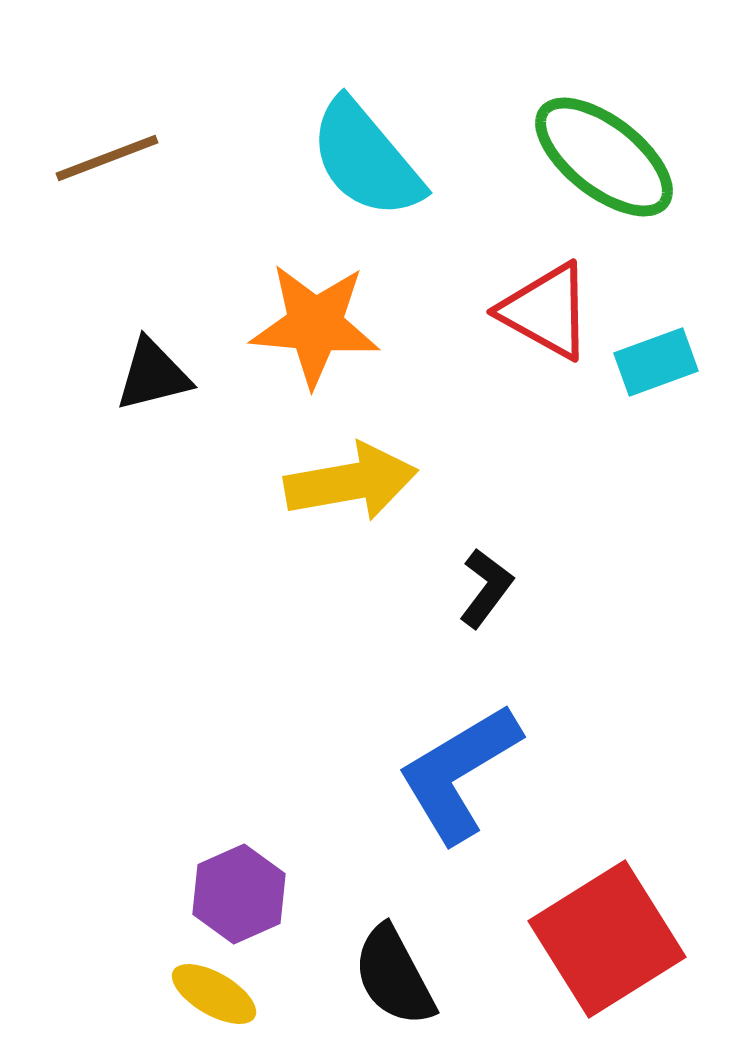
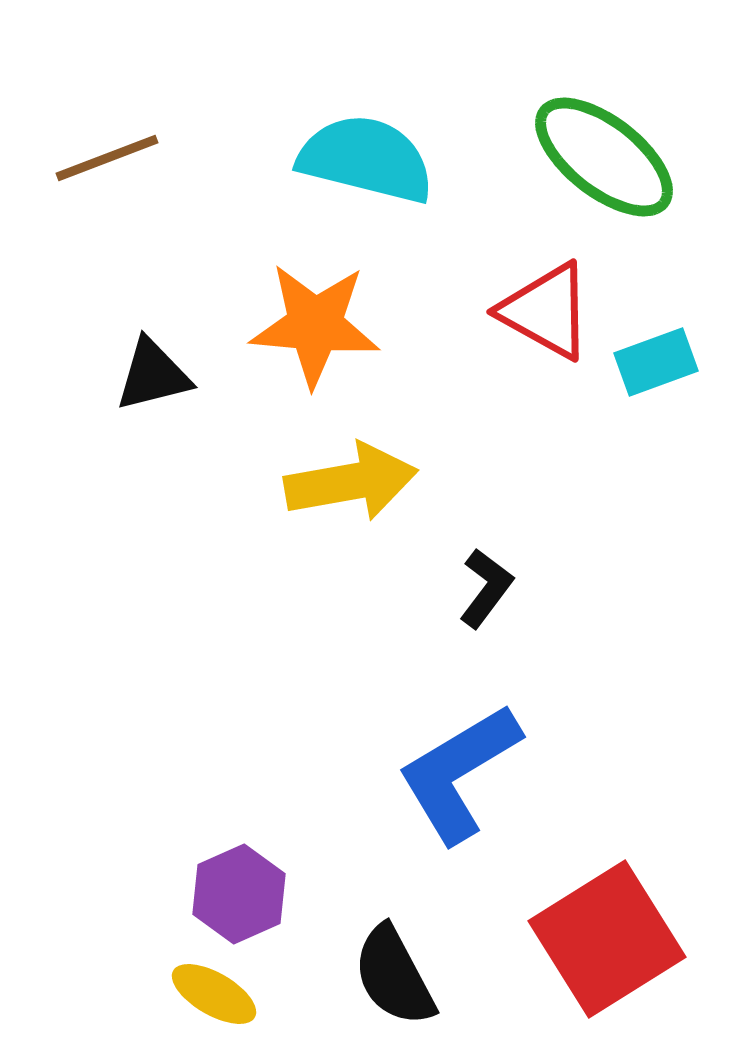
cyan semicircle: rotated 144 degrees clockwise
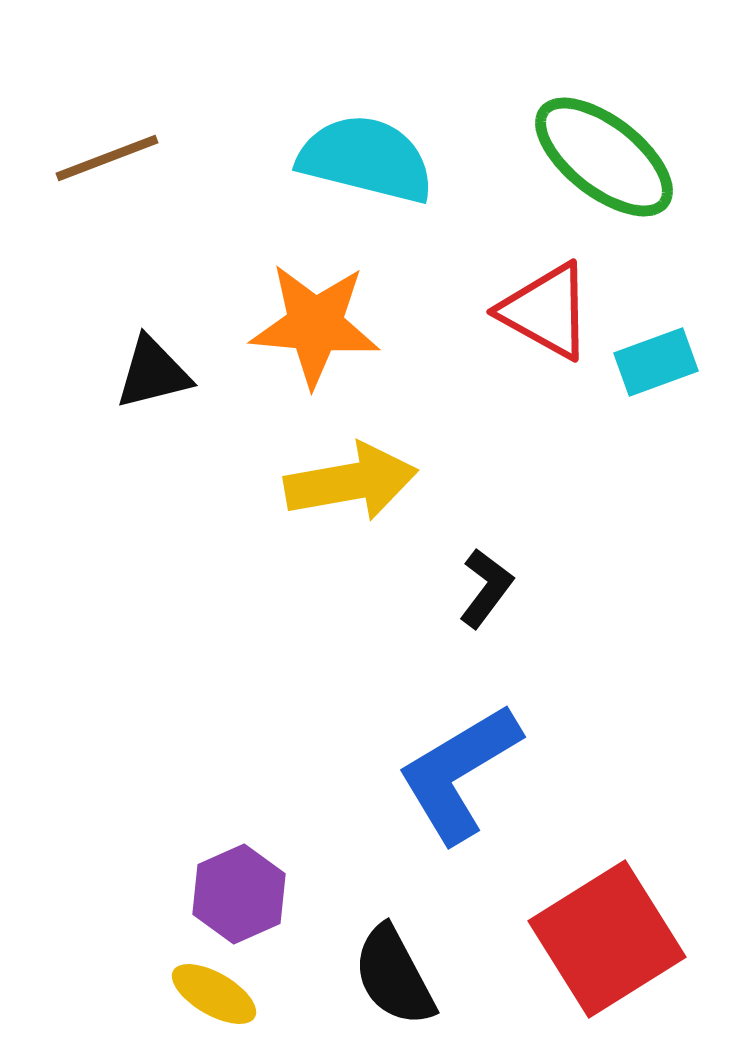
black triangle: moved 2 px up
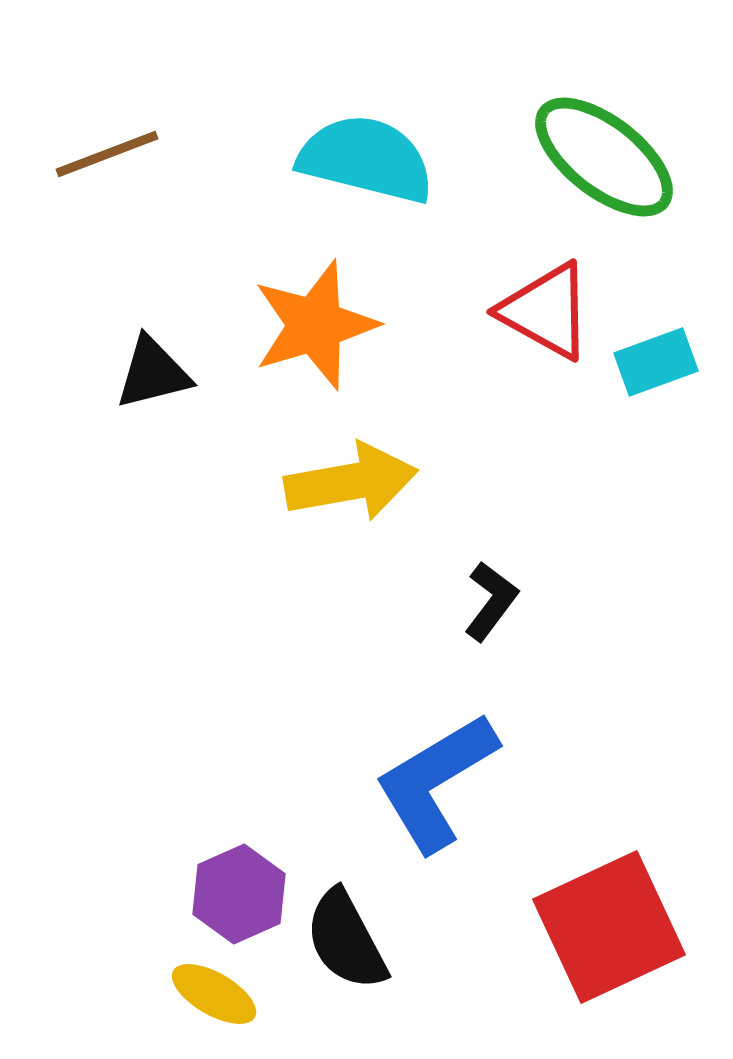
brown line: moved 4 px up
orange star: rotated 22 degrees counterclockwise
black L-shape: moved 5 px right, 13 px down
blue L-shape: moved 23 px left, 9 px down
red square: moved 2 px right, 12 px up; rotated 7 degrees clockwise
black semicircle: moved 48 px left, 36 px up
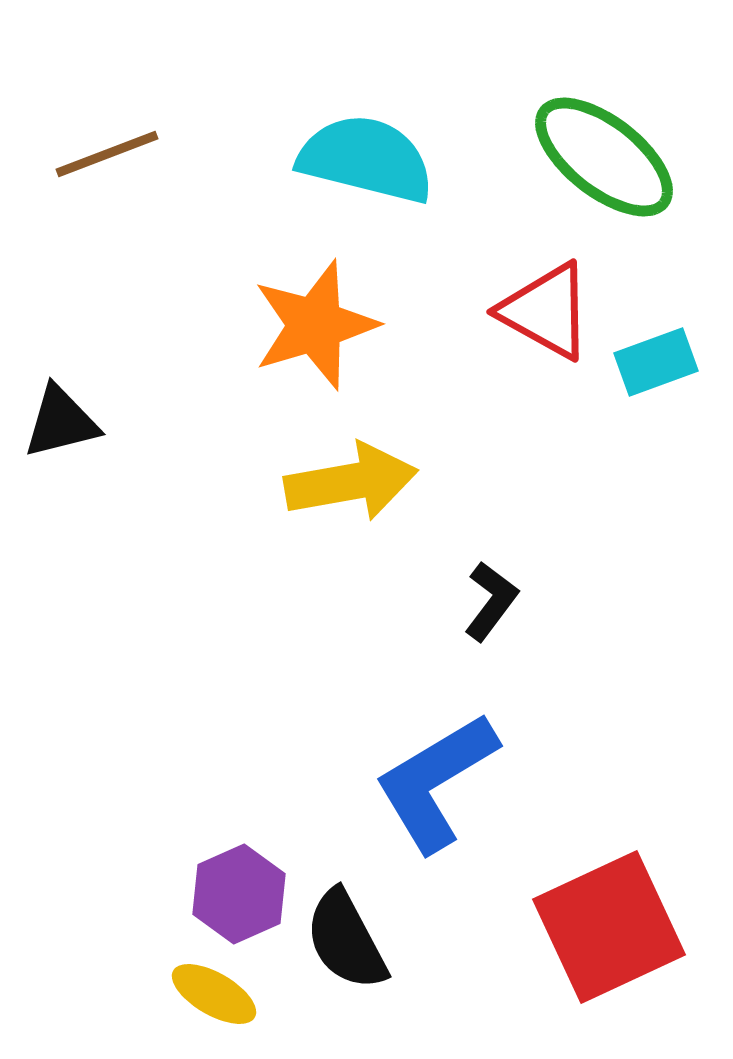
black triangle: moved 92 px left, 49 px down
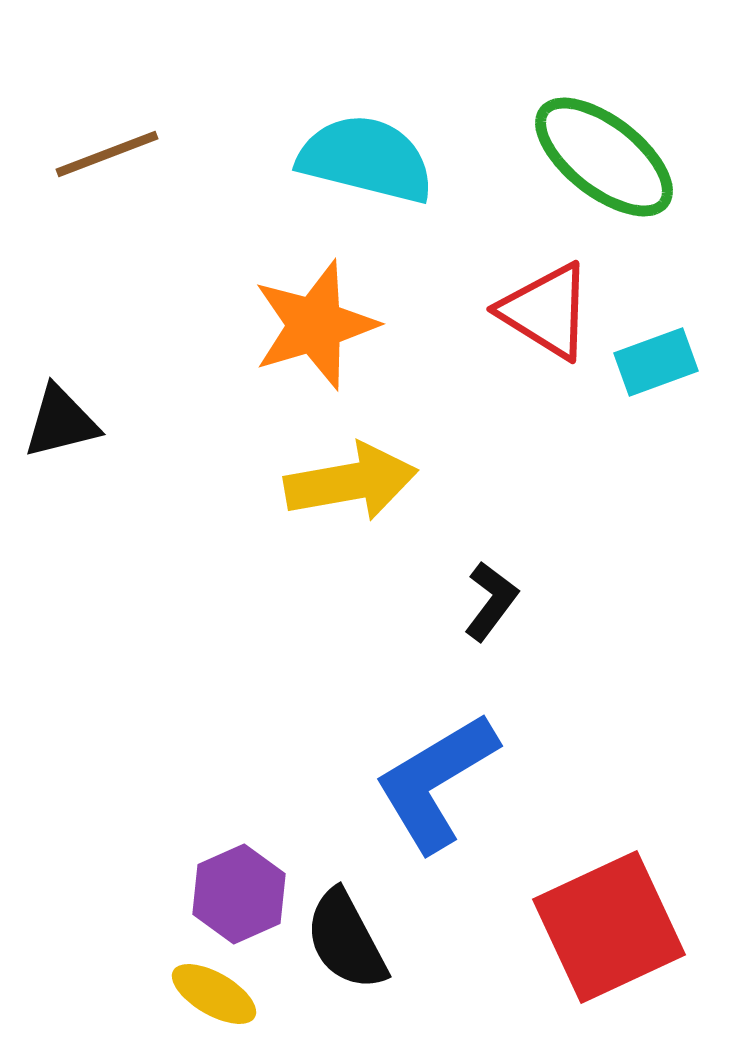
red triangle: rotated 3 degrees clockwise
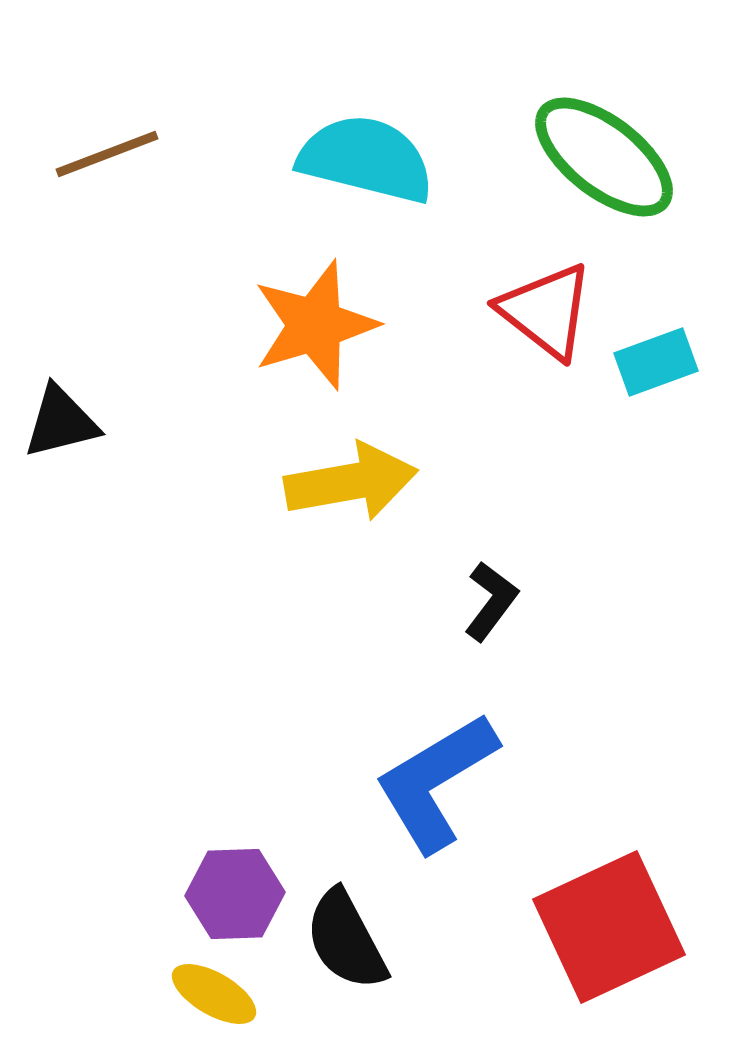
red triangle: rotated 6 degrees clockwise
purple hexagon: moved 4 px left; rotated 22 degrees clockwise
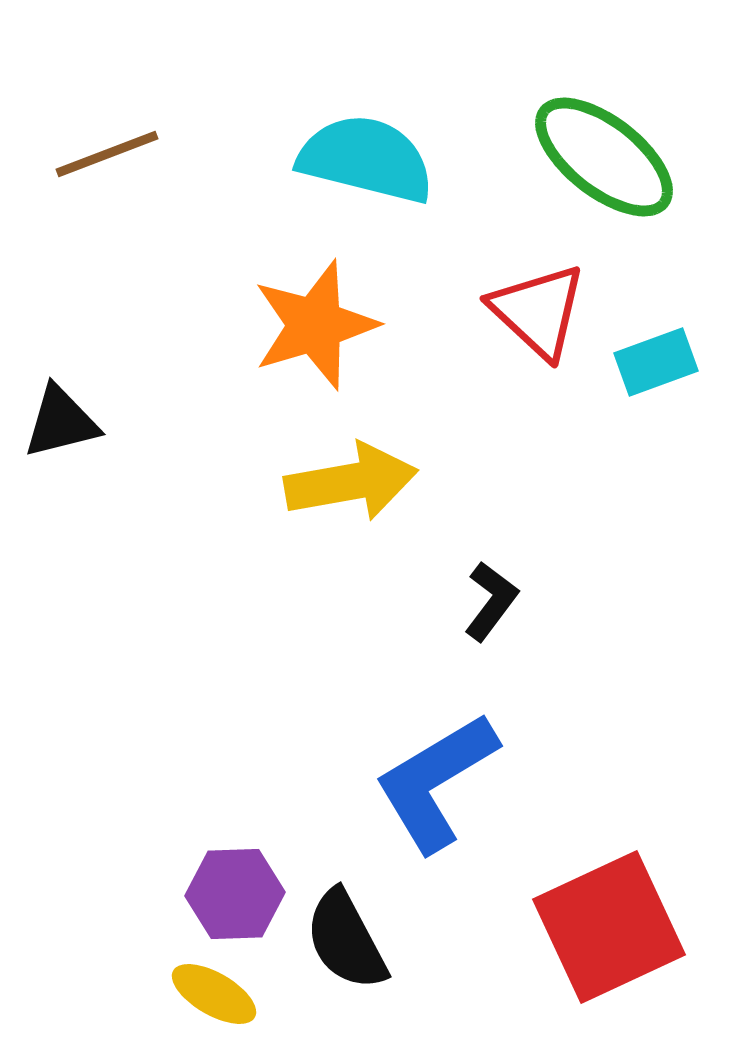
red triangle: moved 8 px left; rotated 5 degrees clockwise
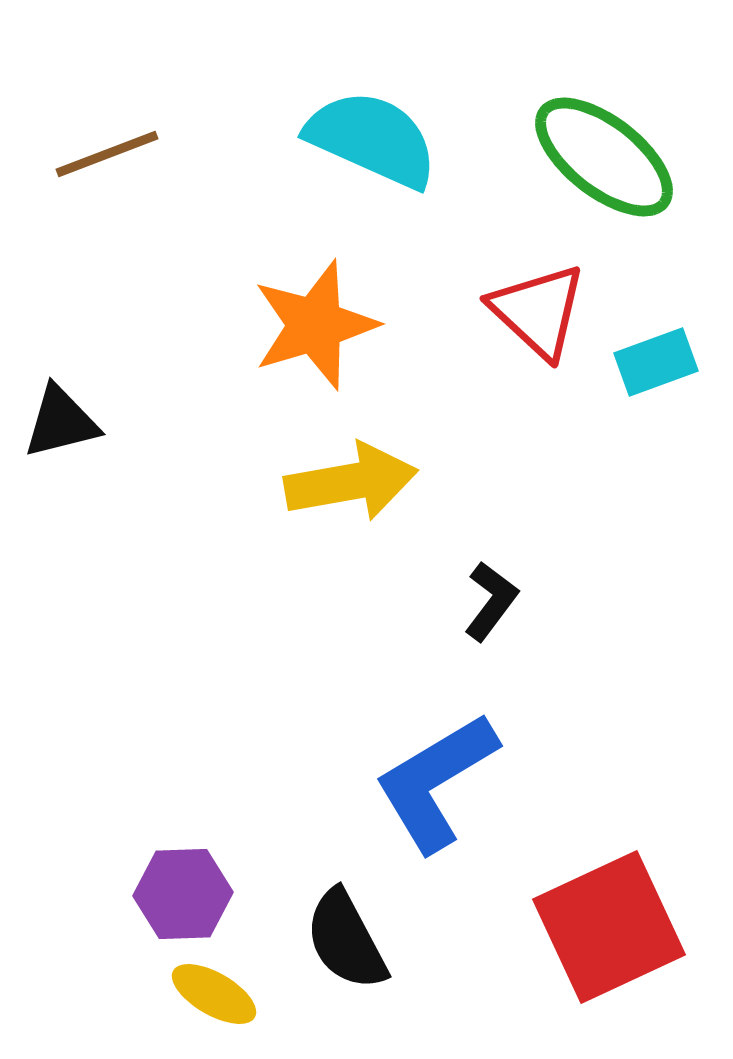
cyan semicircle: moved 6 px right, 20 px up; rotated 10 degrees clockwise
purple hexagon: moved 52 px left
